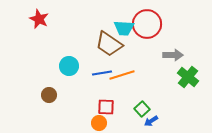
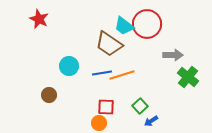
cyan trapezoid: moved 2 px up; rotated 35 degrees clockwise
green square: moved 2 px left, 3 px up
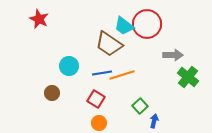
brown circle: moved 3 px right, 2 px up
red square: moved 10 px left, 8 px up; rotated 30 degrees clockwise
blue arrow: moved 3 px right; rotated 136 degrees clockwise
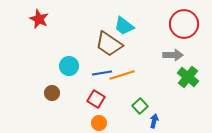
red circle: moved 37 px right
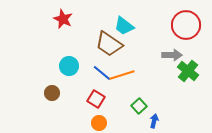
red star: moved 24 px right
red circle: moved 2 px right, 1 px down
gray arrow: moved 1 px left
blue line: rotated 48 degrees clockwise
green cross: moved 6 px up
green square: moved 1 px left
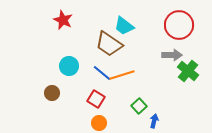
red star: moved 1 px down
red circle: moved 7 px left
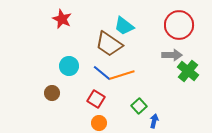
red star: moved 1 px left, 1 px up
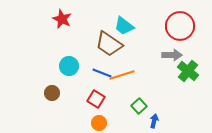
red circle: moved 1 px right, 1 px down
blue line: rotated 18 degrees counterclockwise
